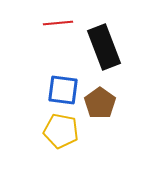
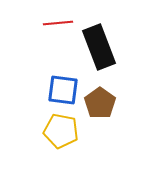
black rectangle: moved 5 px left
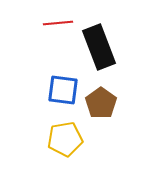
brown pentagon: moved 1 px right
yellow pentagon: moved 4 px right, 8 px down; rotated 20 degrees counterclockwise
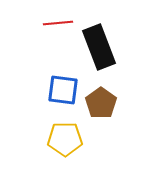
yellow pentagon: rotated 8 degrees clockwise
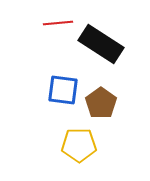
black rectangle: moved 2 px right, 3 px up; rotated 36 degrees counterclockwise
yellow pentagon: moved 14 px right, 6 px down
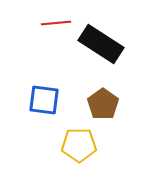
red line: moved 2 px left
blue square: moved 19 px left, 10 px down
brown pentagon: moved 2 px right, 1 px down
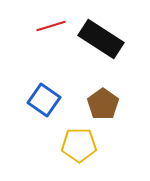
red line: moved 5 px left, 3 px down; rotated 12 degrees counterclockwise
black rectangle: moved 5 px up
blue square: rotated 28 degrees clockwise
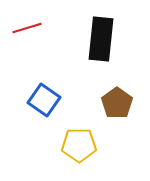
red line: moved 24 px left, 2 px down
black rectangle: rotated 63 degrees clockwise
brown pentagon: moved 14 px right, 1 px up
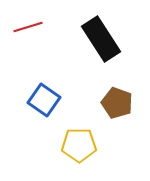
red line: moved 1 px right, 1 px up
black rectangle: rotated 39 degrees counterclockwise
brown pentagon: rotated 16 degrees counterclockwise
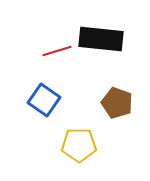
red line: moved 29 px right, 24 px down
black rectangle: rotated 51 degrees counterclockwise
